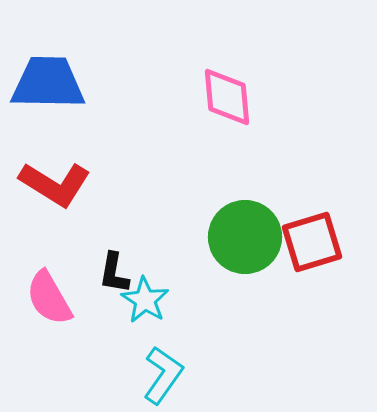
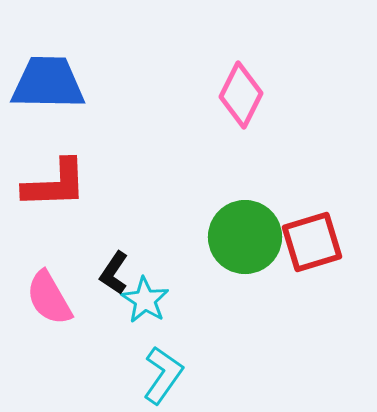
pink diamond: moved 14 px right, 2 px up; rotated 32 degrees clockwise
red L-shape: rotated 34 degrees counterclockwise
black L-shape: rotated 24 degrees clockwise
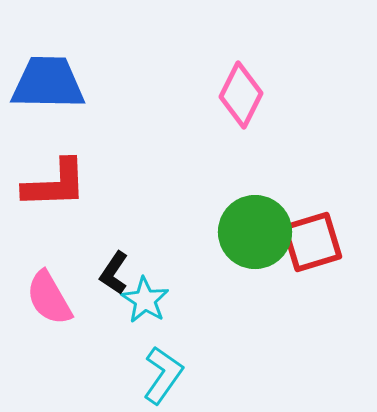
green circle: moved 10 px right, 5 px up
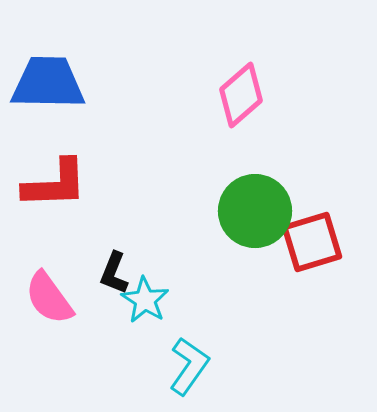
pink diamond: rotated 22 degrees clockwise
green circle: moved 21 px up
black L-shape: rotated 12 degrees counterclockwise
pink semicircle: rotated 6 degrees counterclockwise
cyan L-shape: moved 26 px right, 9 px up
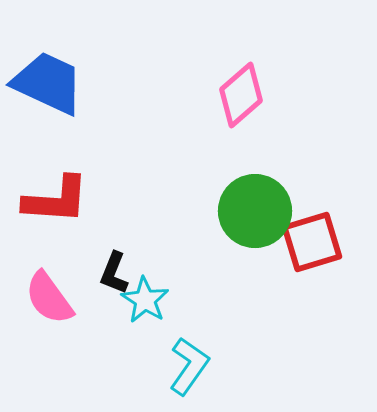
blue trapezoid: rotated 24 degrees clockwise
red L-shape: moved 1 px right, 16 px down; rotated 6 degrees clockwise
